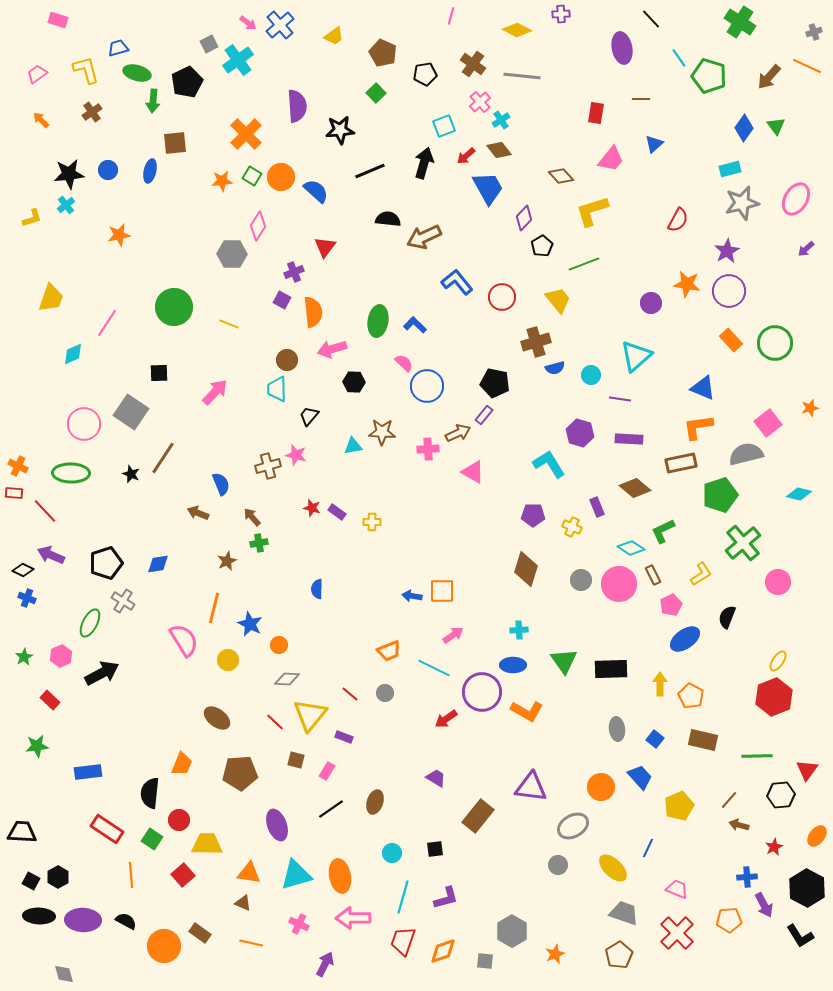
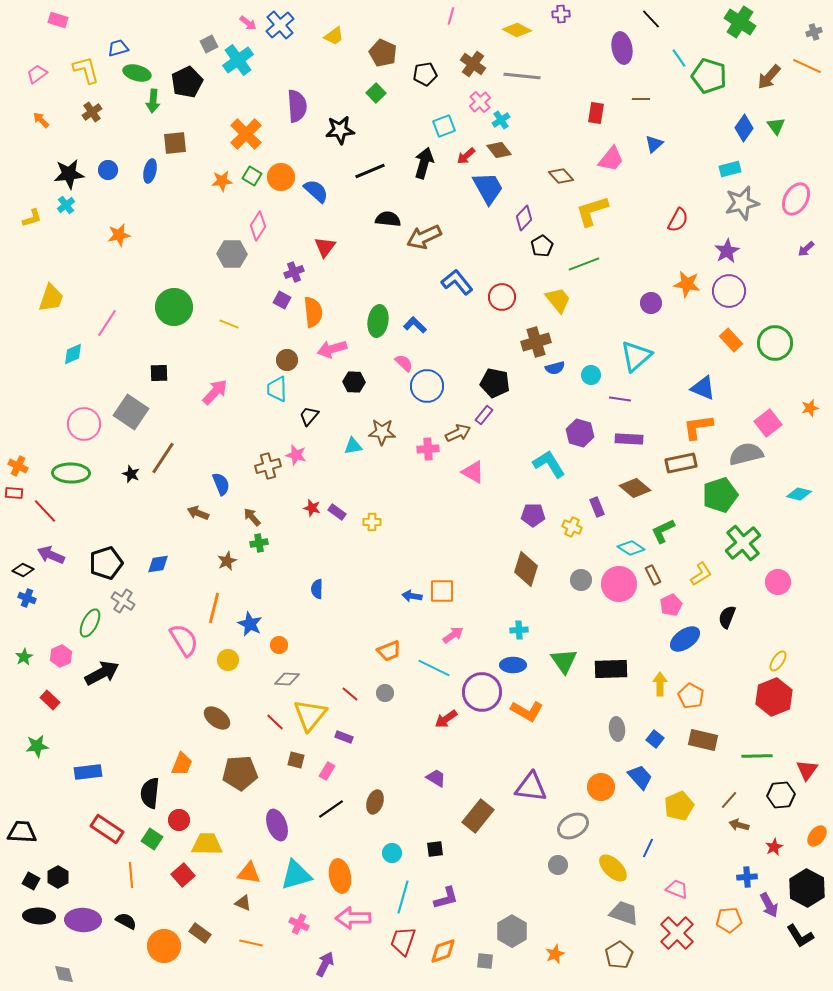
purple arrow at (764, 905): moved 5 px right
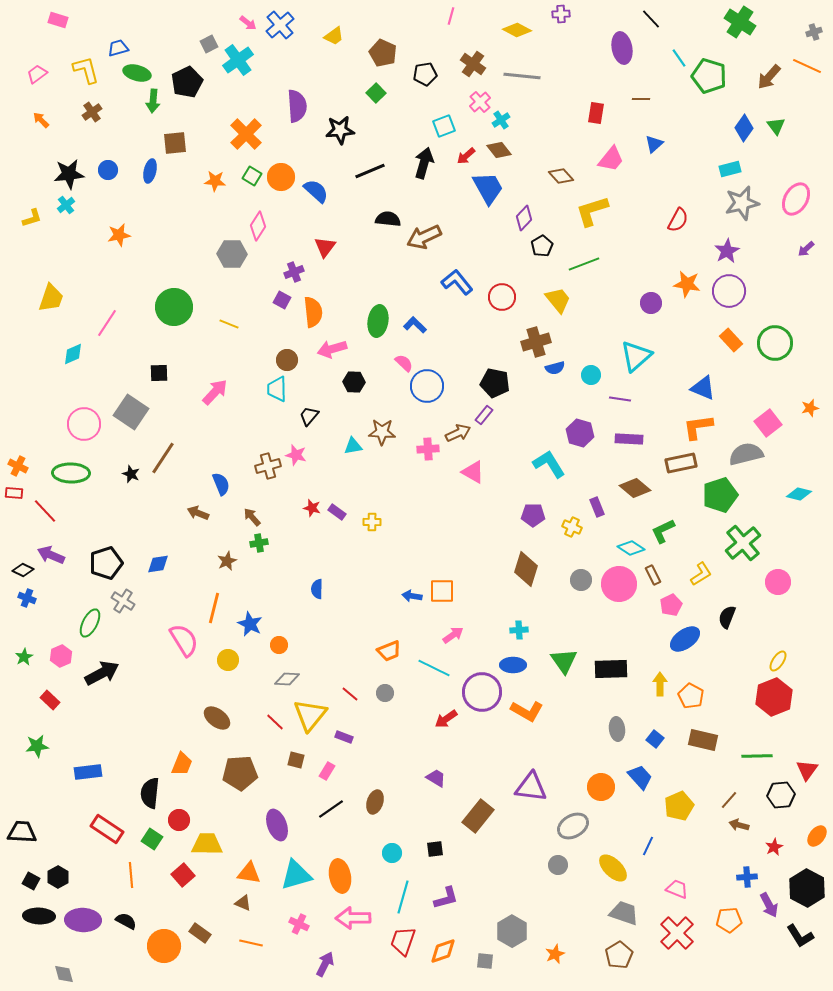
orange star at (222, 181): moved 7 px left; rotated 10 degrees clockwise
blue line at (648, 848): moved 2 px up
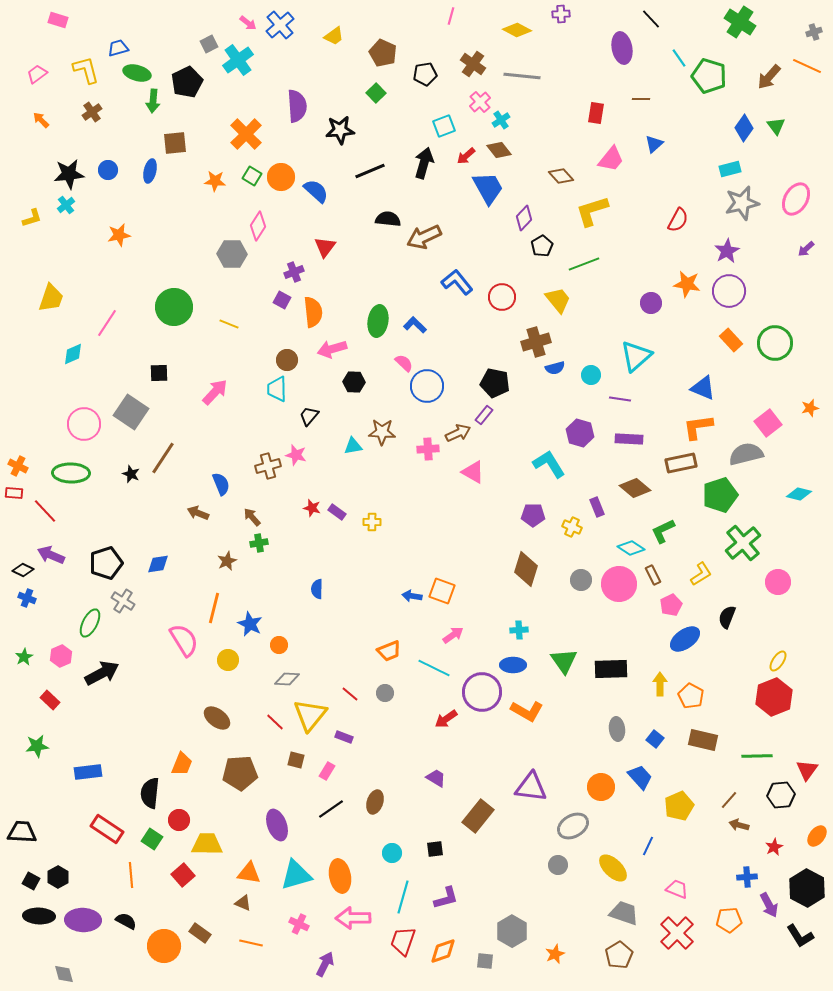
orange square at (442, 591): rotated 20 degrees clockwise
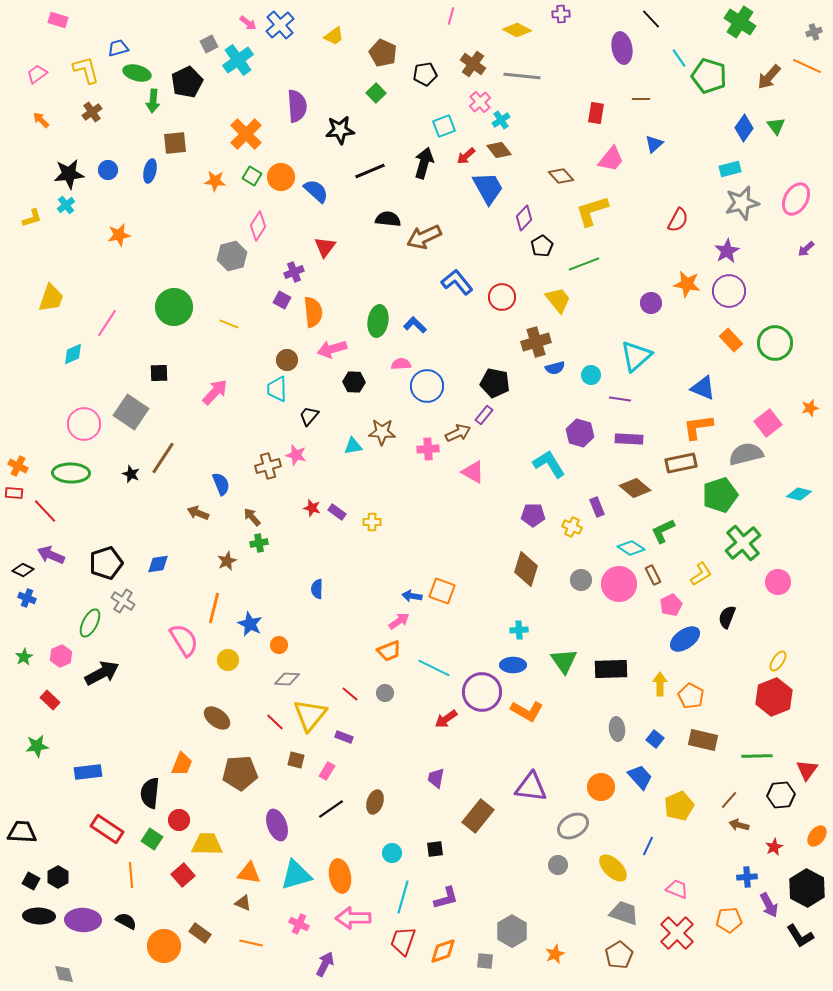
gray hexagon at (232, 254): moved 2 px down; rotated 16 degrees counterclockwise
pink semicircle at (404, 363): moved 3 px left, 1 px down; rotated 48 degrees counterclockwise
pink arrow at (453, 635): moved 54 px left, 14 px up
purple trapezoid at (436, 778): rotated 110 degrees counterclockwise
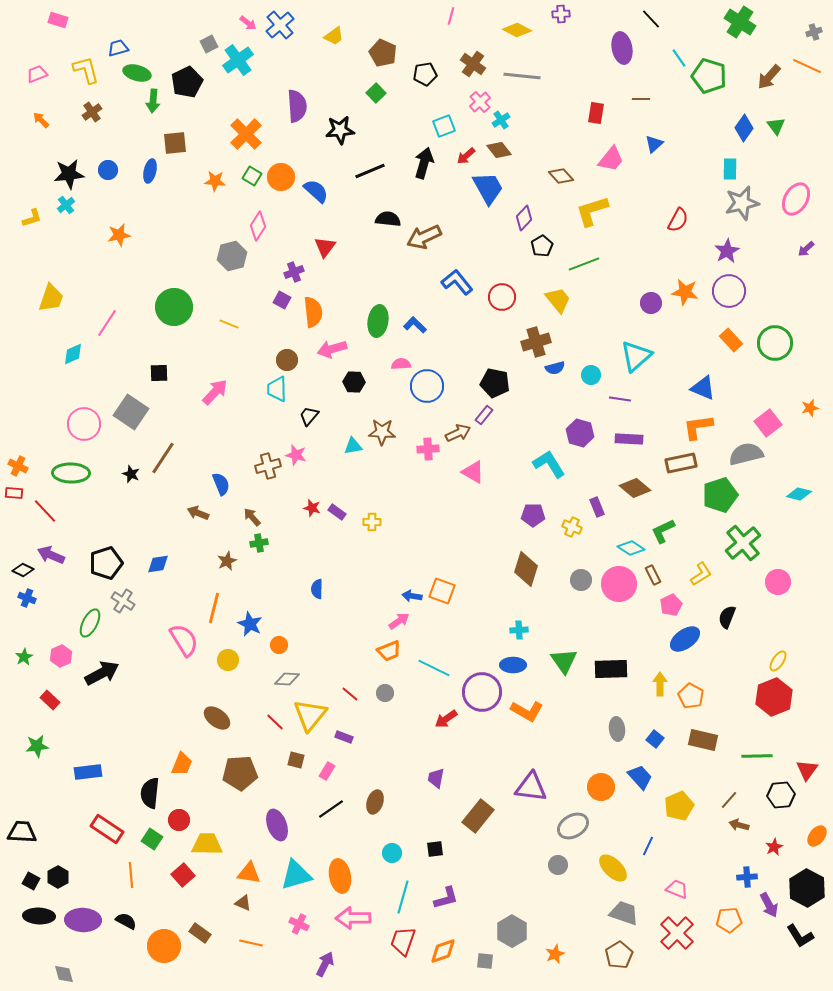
pink trapezoid at (37, 74): rotated 15 degrees clockwise
cyan rectangle at (730, 169): rotated 75 degrees counterclockwise
orange star at (687, 284): moved 2 px left, 8 px down
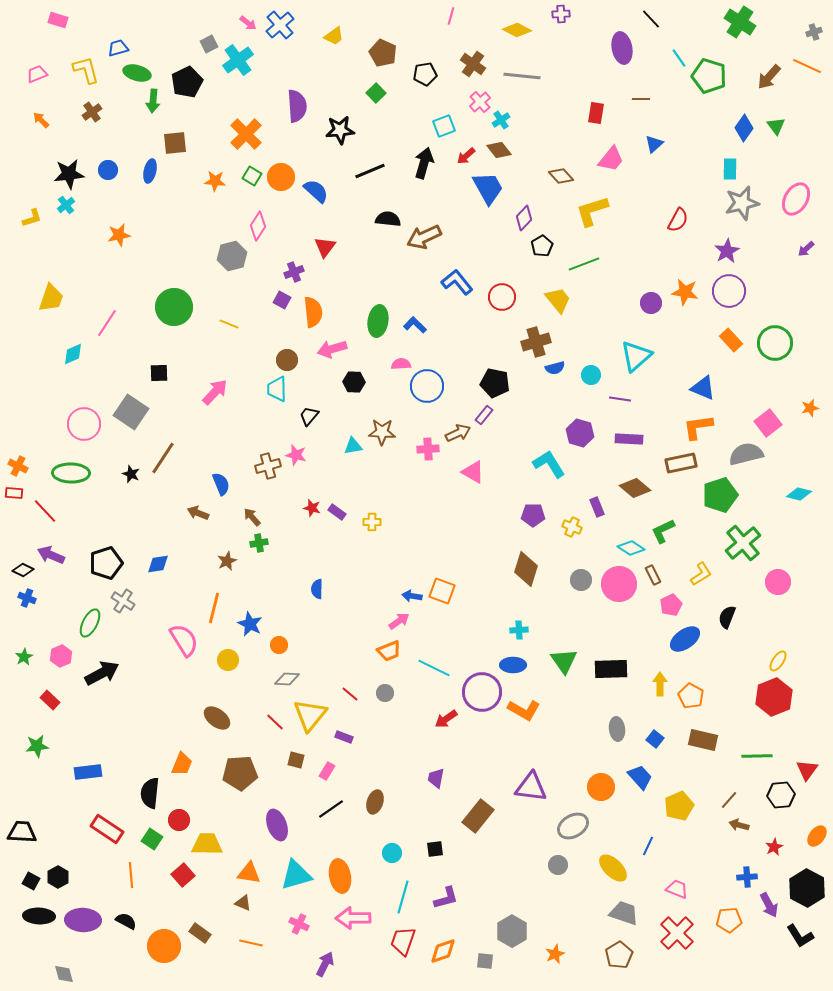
orange L-shape at (527, 711): moved 3 px left, 1 px up
